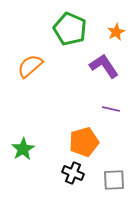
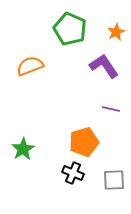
orange semicircle: rotated 20 degrees clockwise
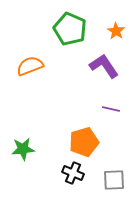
orange star: moved 1 px up; rotated 12 degrees counterclockwise
green star: rotated 25 degrees clockwise
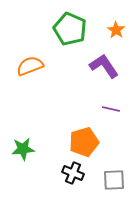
orange star: moved 1 px up
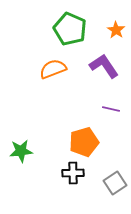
orange semicircle: moved 23 px right, 3 px down
green star: moved 2 px left, 2 px down
black cross: rotated 25 degrees counterclockwise
gray square: moved 1 px right, 3 px down; rotated 30 degrees counterclockwise
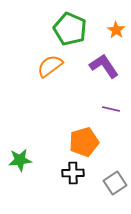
orange semicircle: moved 3 px left, 3 px up; rotated 16 degrees counterclockwise
green star: moved 1 px left, 9 px down
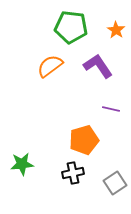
green pentagon: moved 1 px right, 2 px up; rotated 16 degrees counterclockwise
purple L-shape: moved 6 px left
orange pentagon: moved 2 px up
green star: moved 2 px right, 4 px down
black cross: rotated 10 degrees counterclockwise
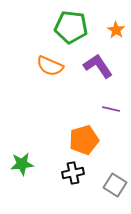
orange semicircle: rotated 120 degrees counterclockwise
gray square: moved 2 px down; rotated 25 degrees counterclockwise
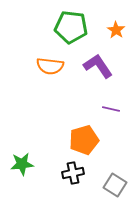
orange semicircle: rotated 16 degrees counterclockwise
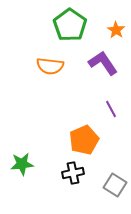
green pentagon: moved 1 px left, 2 px up; rotated 28 degrees clockwise
purple L-shape: moved 5 px right, 3 px up
purple line: rotated 48 degrees clockwise
orange pentagon: rotated 8 degrees counterclockwise
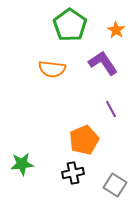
orange semicircle: moved 2 px right, 3 px down
